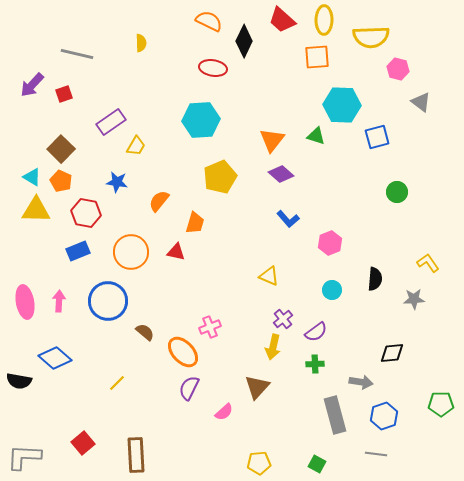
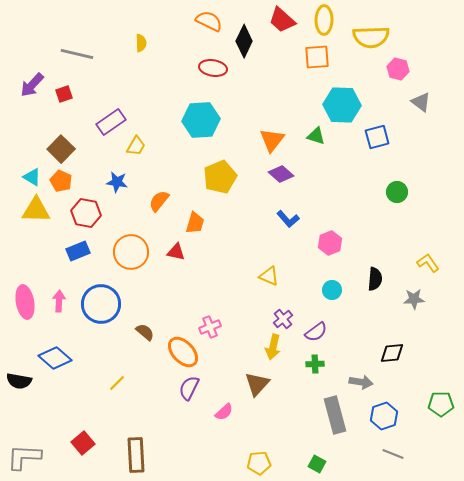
blue circle at (108, 301): moved 7 px left, 3 px down
brown triangle at (257, 387): moved 3 px up
gray line at (376, 454): moved 17 px right; rotated 15 degrees clockwise
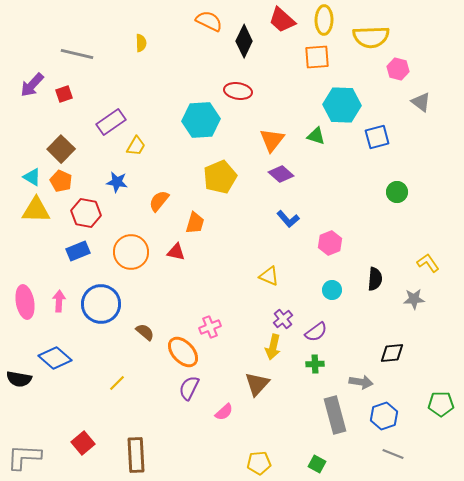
red ellipse at (213, 68): moved 25 px right, 23 px down
black semicircle at (19, 381): moved 2 px up
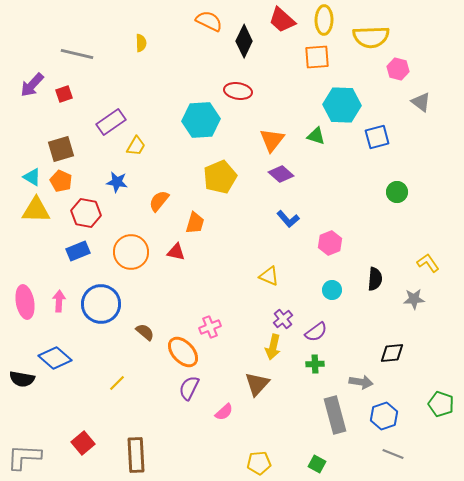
brown square at (61, 149): rotated 28 degrees clockwise
black semicircle at (19, 379): moved 3 px right
green pentagon at (441, 404): rotated 20 degrees clockwise
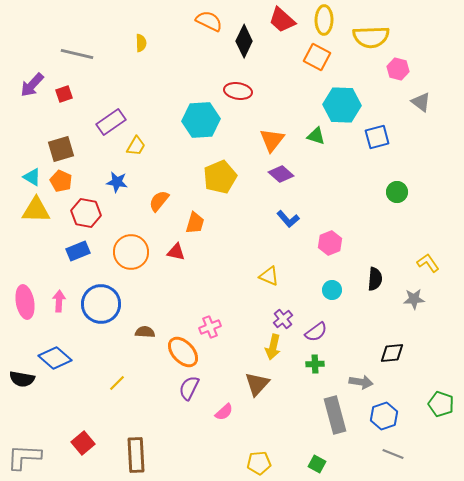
orange square at (317, 57): rotated 32 degrees clockwise
brown semicircle at (145, 332): rotated 36 degrees counterclockwise
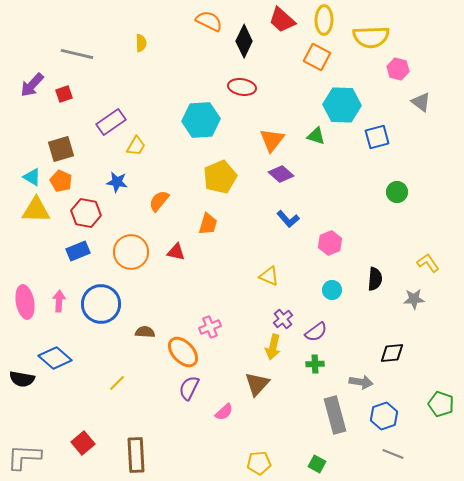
red ellipse at (238, 91): moved 4 px right, 4 px up
orange trapezoid at (195, 223): moved 13 px right, 1 px down
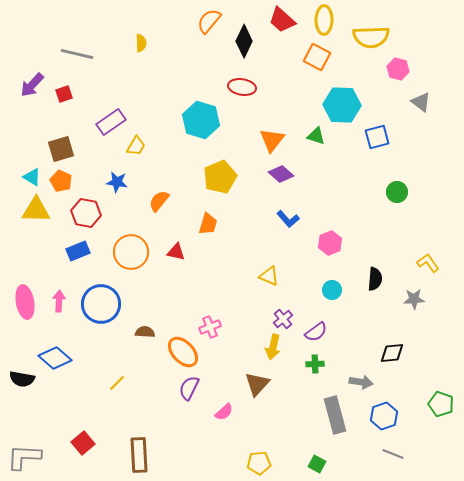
orange semicircle at (209, 21): rotated 76 degrees counterclockwise
cyan hexagon at (201, 120): rotated 21 degrees clockwise
brown rectangle at (136, 455): moved 3 px right
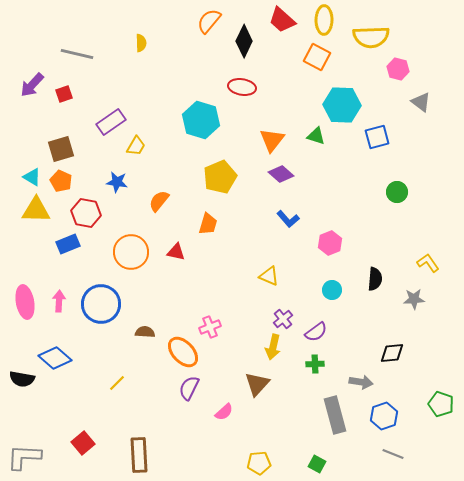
blue rectangle at (78, 251): moved 10 px left, 7 px up
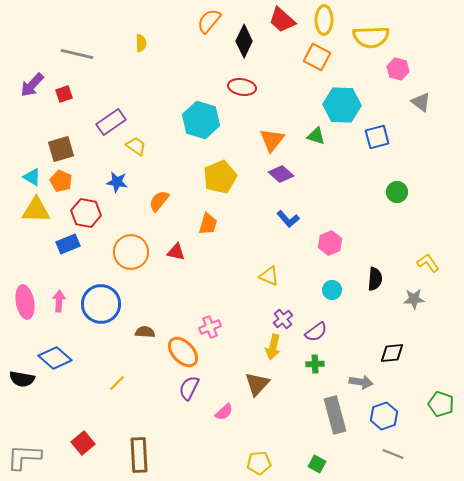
yellow trapezoid at (136, 146): rotated 85 degrees counterclockwise
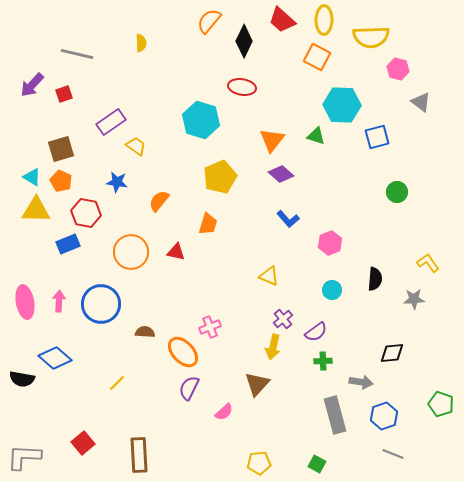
green cross at (315, 364): moved 8 px right, 3 px up
